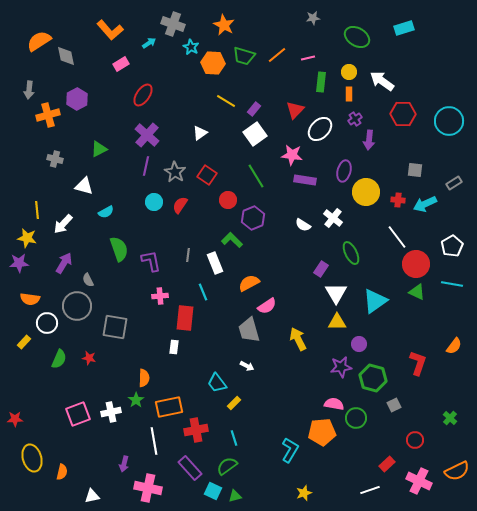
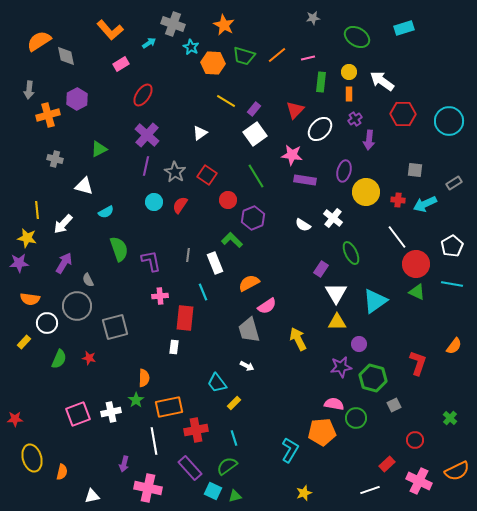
gray square at (115, 327): rotated 24 degrees counterclockwise
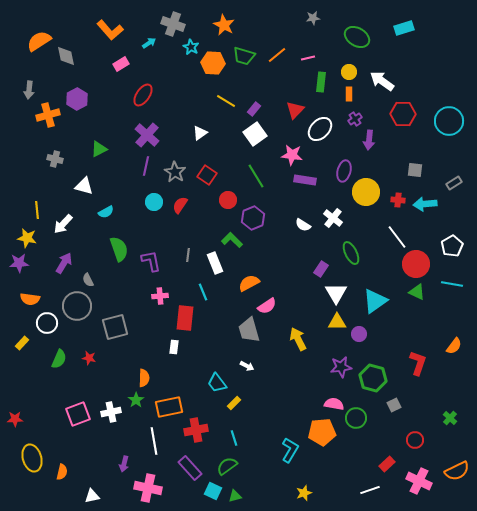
cyan arrow at (425, 204): rotated 20 degrees clockwise
yellow rectangle at (24, 342): moved 2 px left, 1 px down
purple circle at (359, 344): moved 10 px up
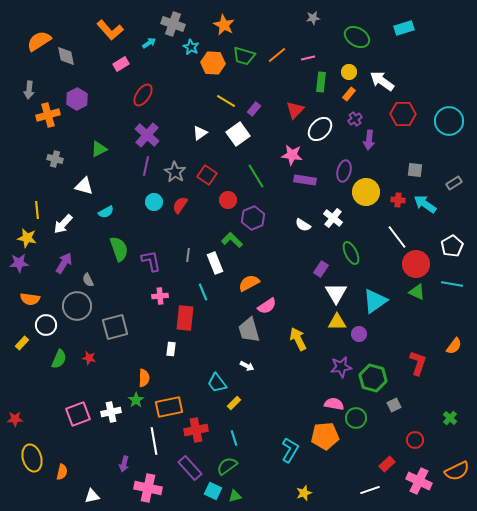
orange rectangle at (349, 94): rotated 40 degrees clockwise
white square at (255, 134): moved 17 px left
cyan arrow at (425, 204): rotated 40 degrees clockwise
white circle at (47, 323): moved 1 px left, 2 px down
white rectangle at (174, 347): moved 3 px left, 2 px down
orange pentagon at (322, 432): moved 3 px right, 4 px down
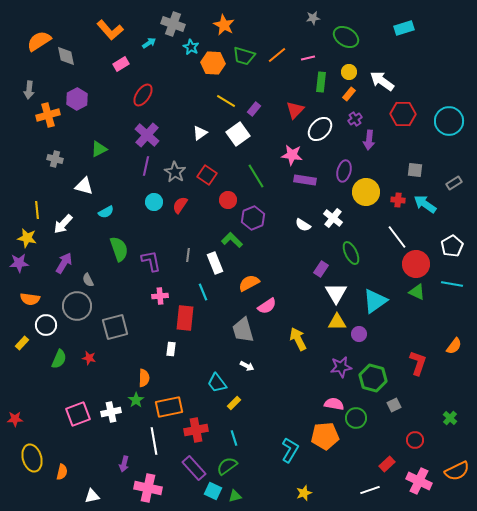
green ellipse at (357, 37): moved 11 px left
gray trapezoid at (249, 330): moved 6 px left
purple rectangle at (190, 468): moved 4 px right
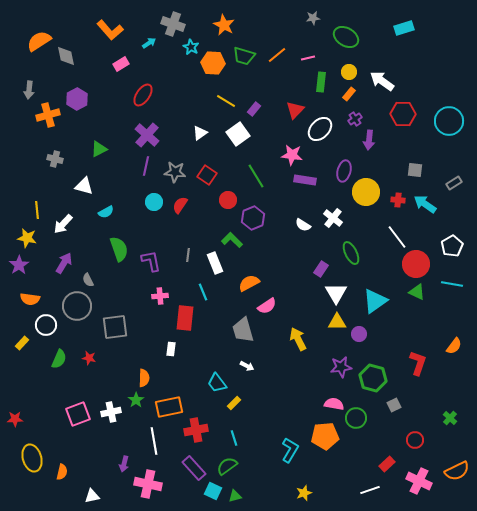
gray star at (175, 172): rotated 25 degrees counterclockwise
purple star at (19, 263): moved 2 px down; rotated 30 degrees counterclockwise
gray square at (115, 327): rotated 8 degrees clockwise
pink cross at (148, 488): moved 4 px up
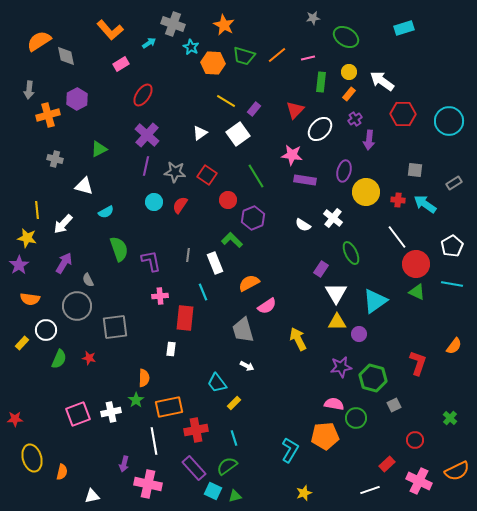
white circle at (46, 325): moved 5 px down
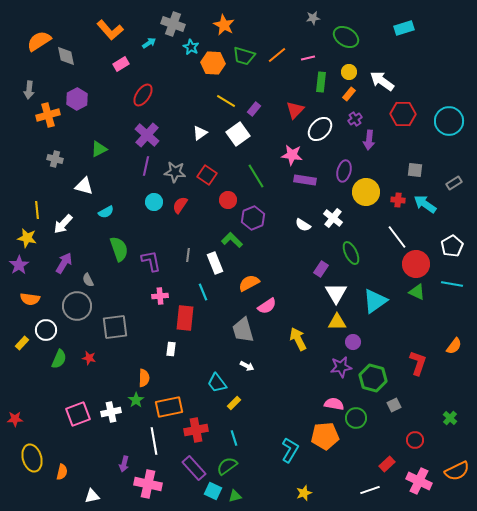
purple circle at (359, 334): moved 6 px left, 8 px down
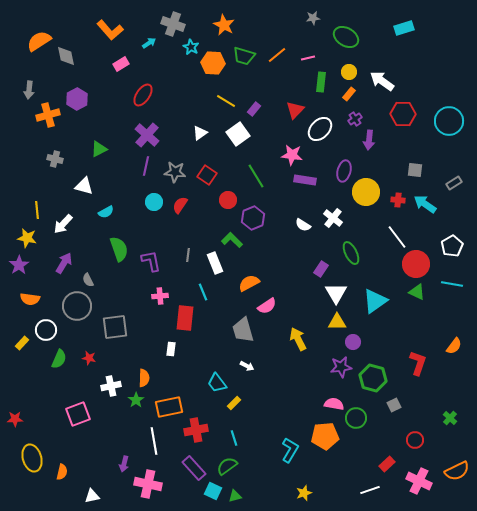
white cross at (111, 412): moved 26 px up
